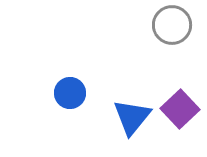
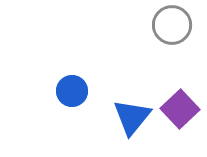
blue circle: moved 2 px right, 2 px up
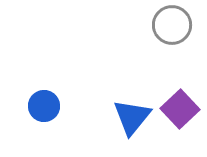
blue circle: moved 28 px left, 15 px down
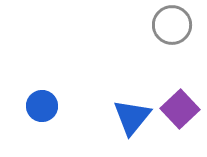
blue circle: moved 2 px left
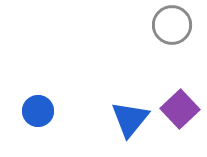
blue circle: moved 4 px left, 5 px down
blue triangle: moved 2 px left, 2 px down
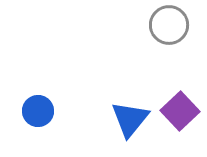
gray circle: moved 3 px left
purple square: moved 2 px down
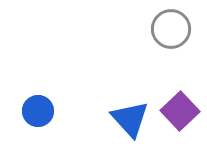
gray circle: moved 2 px right, 4 px down
blue triangle: rotated 21 degrees counterclockwise
